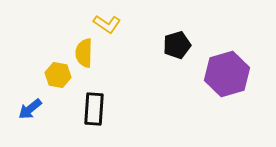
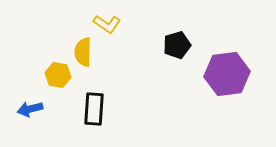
yellow semicircle: moved 1 px left, 1 px up
purple hexagon: rotated 9 degrees clockwise
blue arrow: rotated 25 degrees clockwise
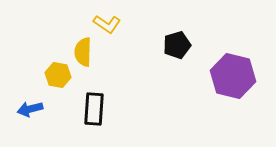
purple hexagon: moved 6 px right, 2 px down; rotated 21 degrees clockwise
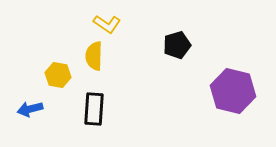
yellow semicircle: moved 11 px right, 4 px down
purple hexagon: moved 15 px down
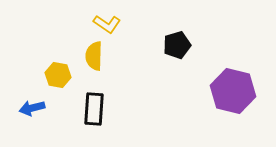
blue arrow: moved 2 px right, 1 px up
